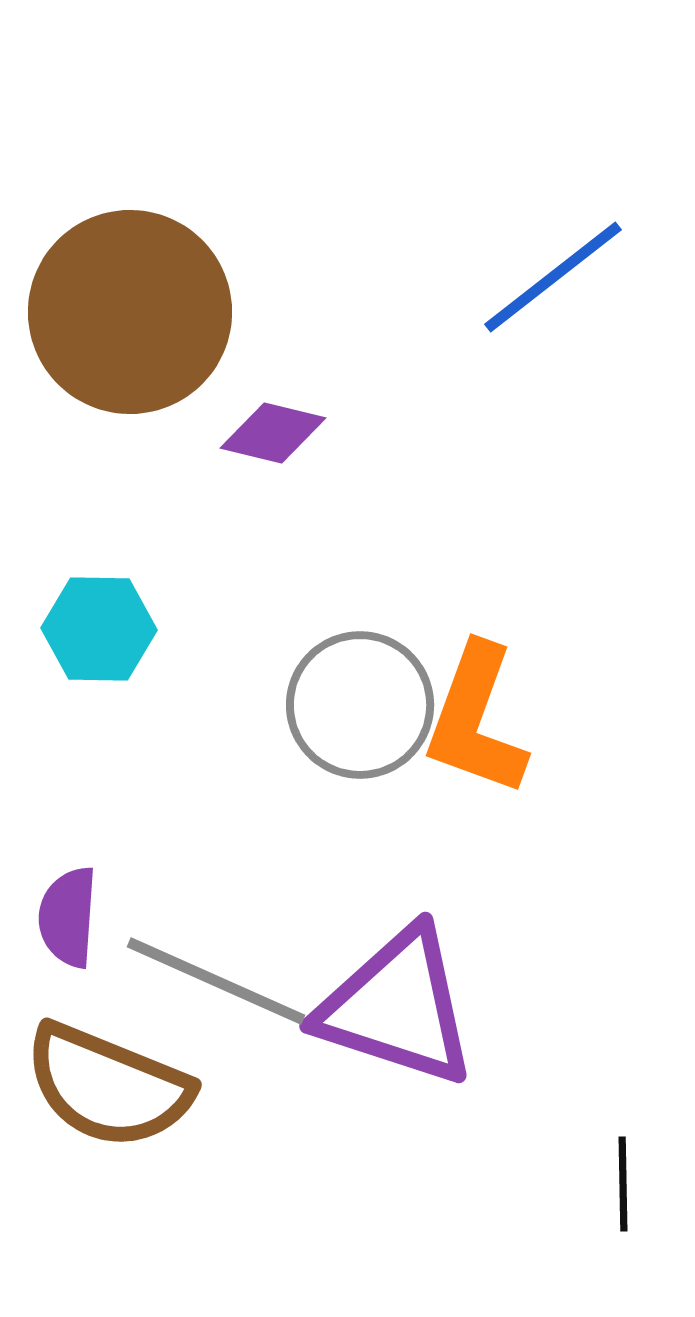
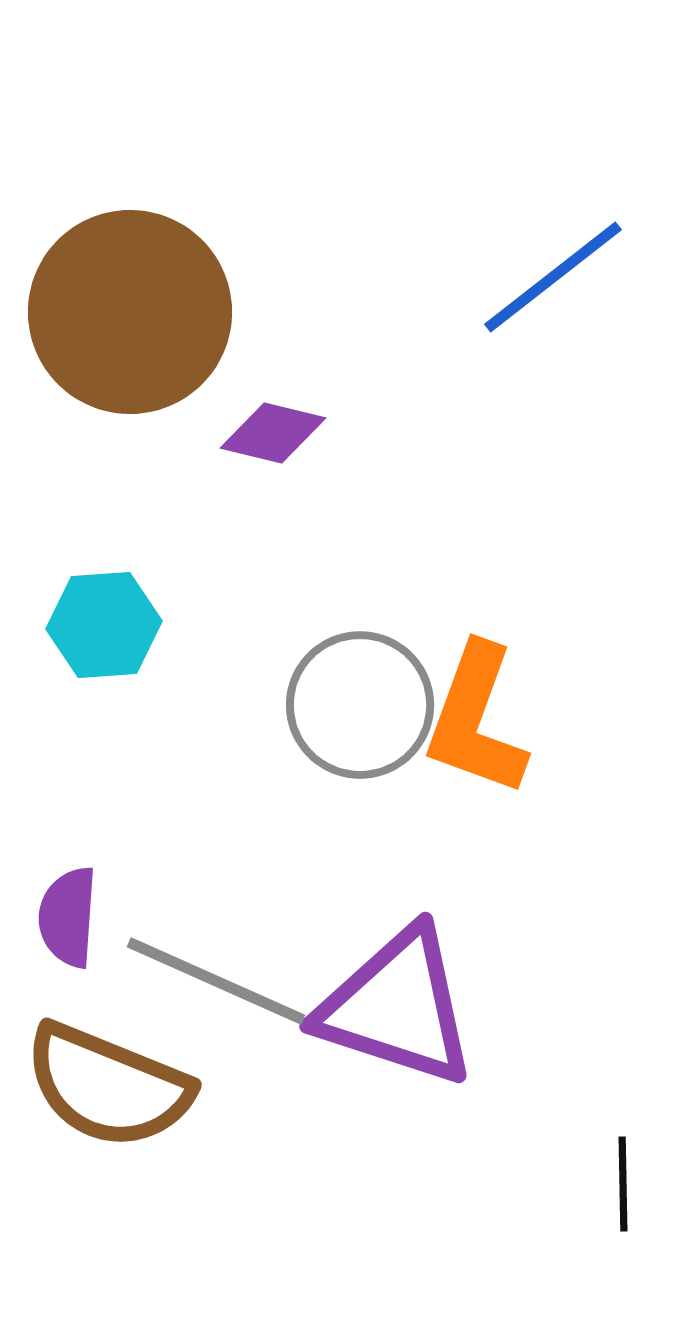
cyan hexagon: moved 5 px right, 4 px up; rotated 5 degrees counterclockwise
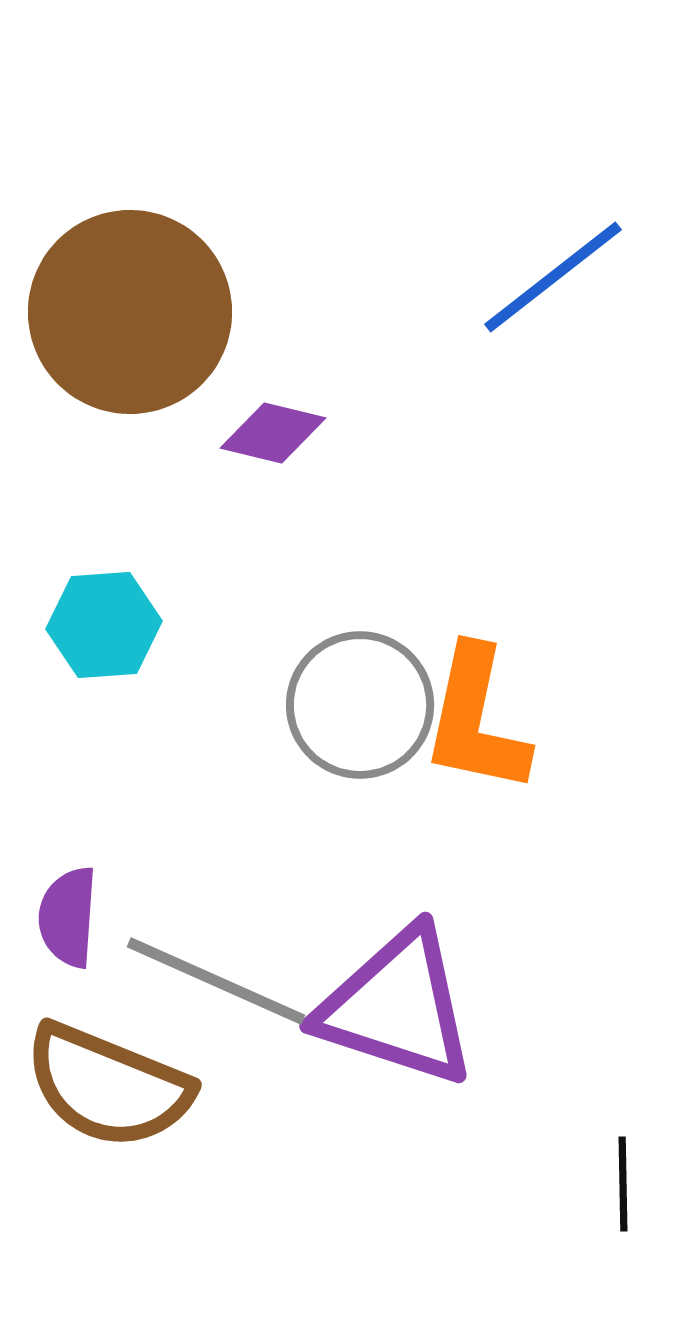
orange L-shape: rotated 8 degrees counterclockwise
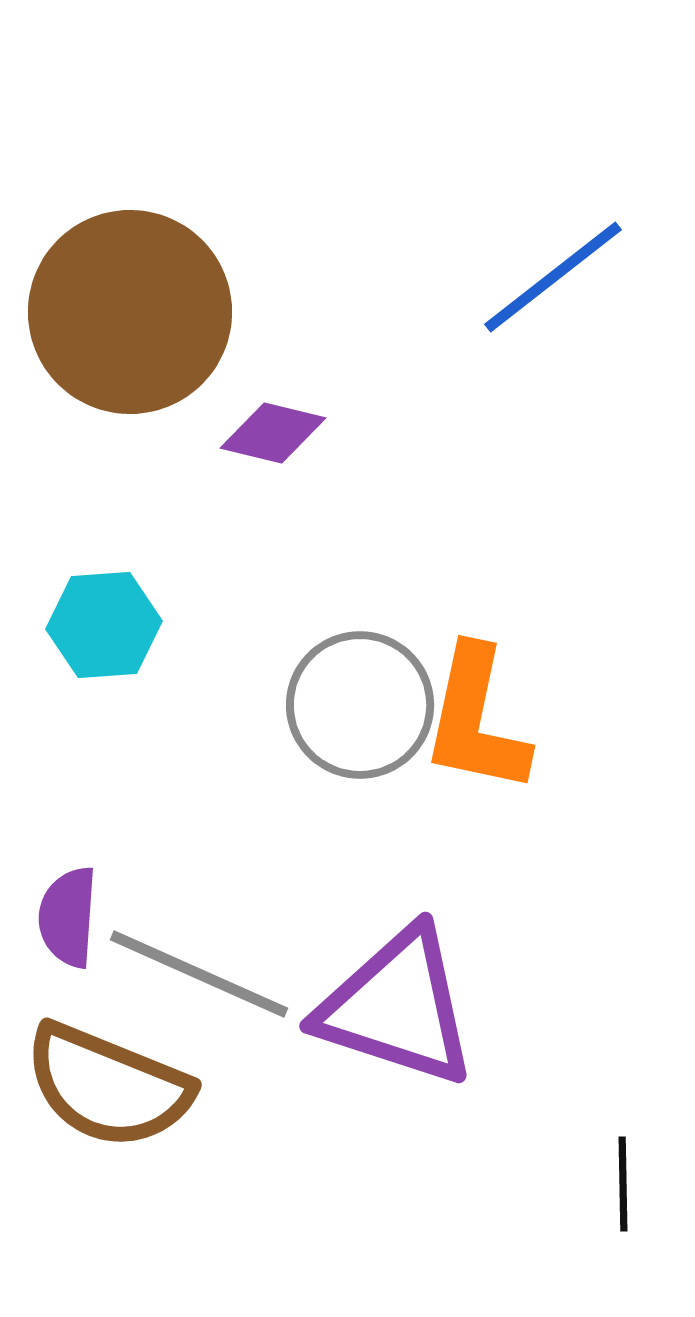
gray line: moved 17 px left, 7 px up
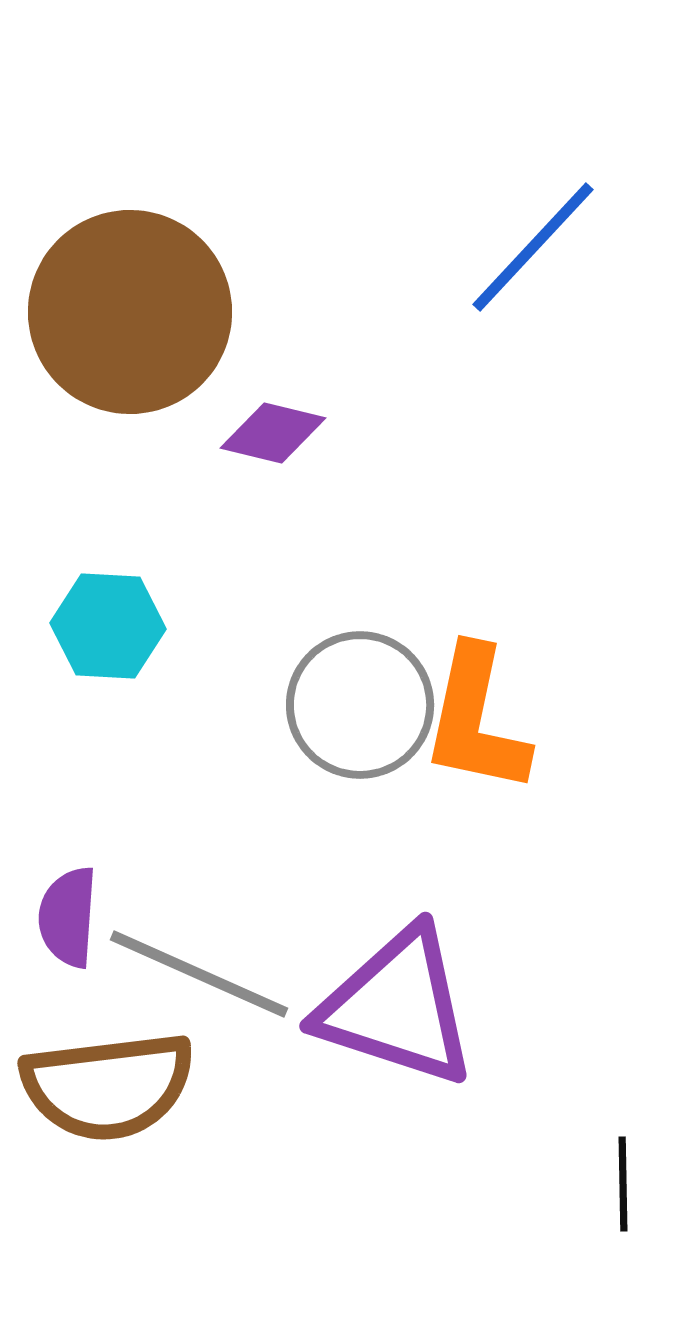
blue line: moved 20 px left, 30 px up; rotated 9 degrees counterclockwise
cyan hexagon: moved 4 px right, 1 px down; rotated 7 degrees clockwise
brown semicircle: rotated 29 degrees counterclockwise
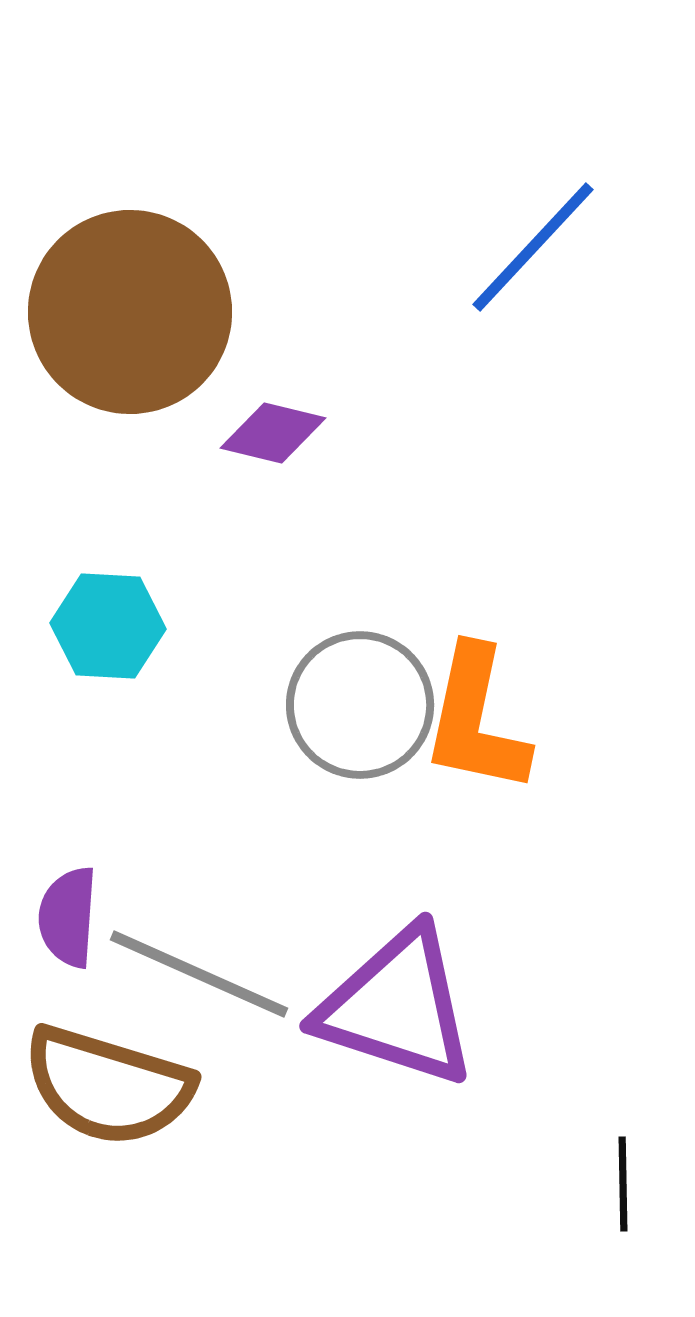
brown semicircle: rotated 24 degrees clockwise
